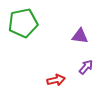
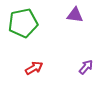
purple triangle: moved 5 px left, 21 px up
red arrow: moved 22 px left, 12 px up; rotated 18 degrees counterclockwise
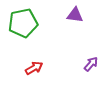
purple arrow: moved 5 px right, 3 px up
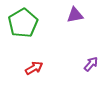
purple triangle: rotated 18 degrees counterclockwise
green pentagon: rotated 20 degrees counterclockwise
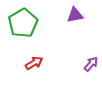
red arrow: moved 5 px up
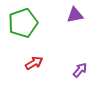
green pentagon: rotated 12 degrees clockwise
purple arrow: moved 11 px left, 6 px down
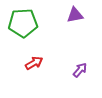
green pentagon: rotated 16 degrees clockwise
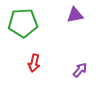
red arrow: rotated 132 degrees clockwise
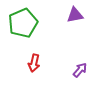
green pentagon: rotated 20 degrees counterclockwise
